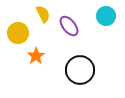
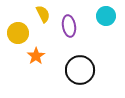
purple ellipse: rotated 30 degrees clockwise
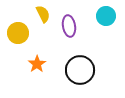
orange star: moved 1 px right, 8 px down
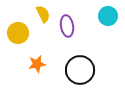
cyan circle: moved 2 px right
purple ellipse: moved 2 px left
orange star: rotated 24 degrees clockwise
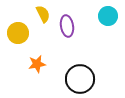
black circle: moved 9 px down
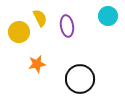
yellow semicircle: moved 3 px left, 4 px down
yellow circle: moved 1 px right, 1 px up
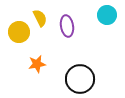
cyan circle: moved 1 px left, 1 px up
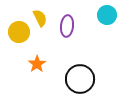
purple ellipse: rotated 15 degrees clockwise
orange star: rotated 24 degrees counterclockwise
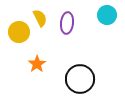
purple ellipse: moved 3 px up
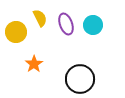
cyan circle: moved 14 px left, 10 px down
purple ellipse: moved 1 px left, 1 px down; rotated 25 degrees counterclockwise
yellow circle: moved 3 px left
orange star: moved 3 px left
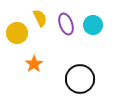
yellow circle: moved 1 px right, 1 px down
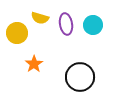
yellow semicircle: rotated 132 degrees clockwise
purple ellipse: rotated 10 degrees clockwise
black circle: moved 2 px up
